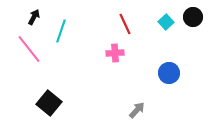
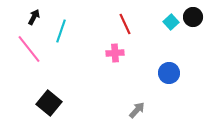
cyan square: moved 5 px right
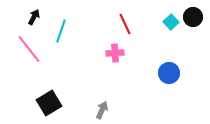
black square: rotated 20 degrees clockwise
gray arrow: moved 35 px left; rotated 18 degrees counterclockwise
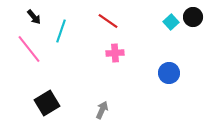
black arrow: rotated 112 degrees clockwise
red line: moved 17 px left, 3 px up; rotated 30 degrees counterclockwise
black square: moved 2 px left
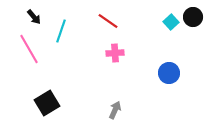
pink line: rotated 8 degrees clockwise
gray arrow: moved 13 px right
